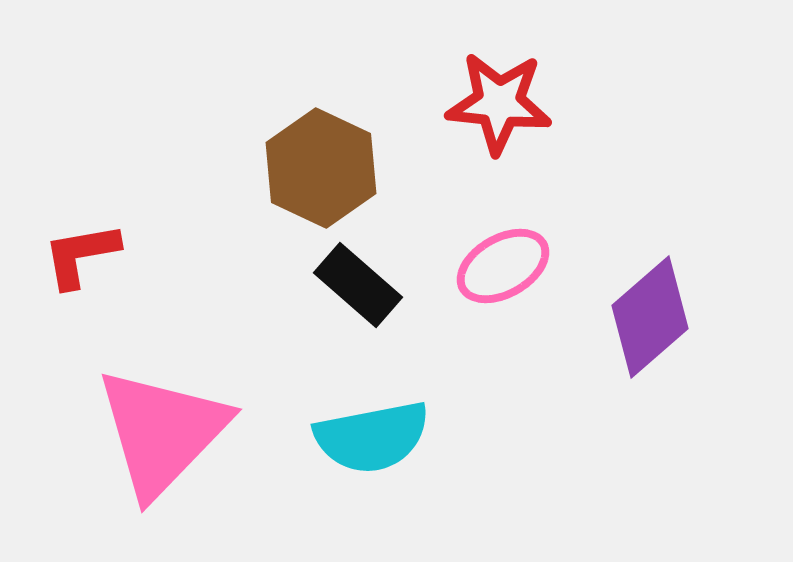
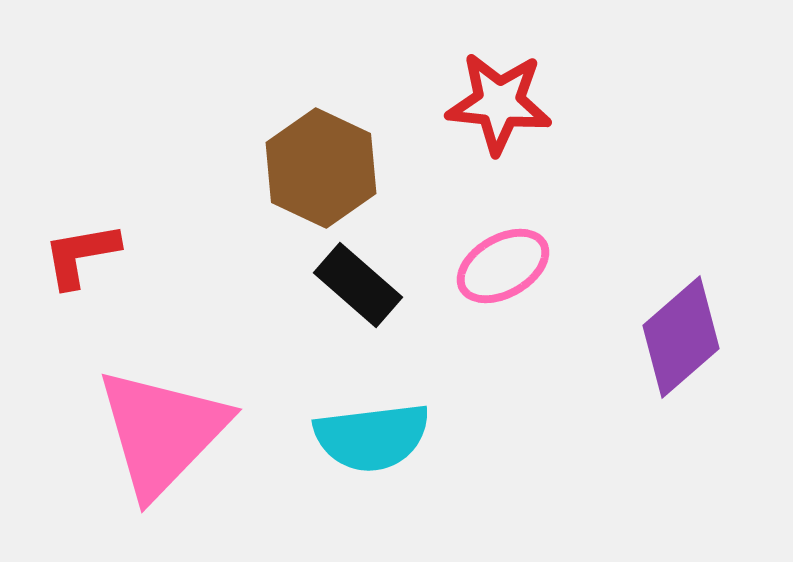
purple diamond: moved 31 px right, 20 px down
cyan semicircle: rotated 4 degrees clockwise
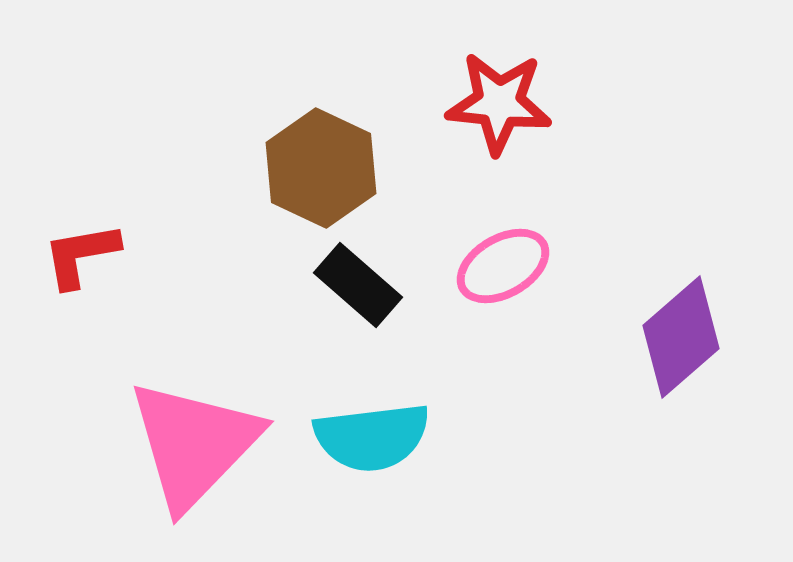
pink triangle: moved 32 px right, 12 px down
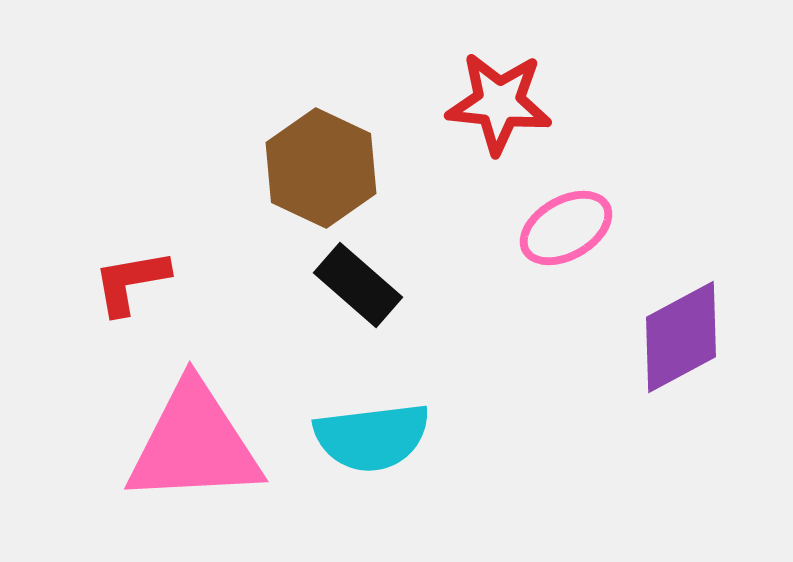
red L-shape: moved 50 px right, 27 px down
pink ellipse: moved 63 px right, 38 px up
purple diamond: rotated 13 degrees clockwise
pink triangle: rotated 43 degrees clockwise
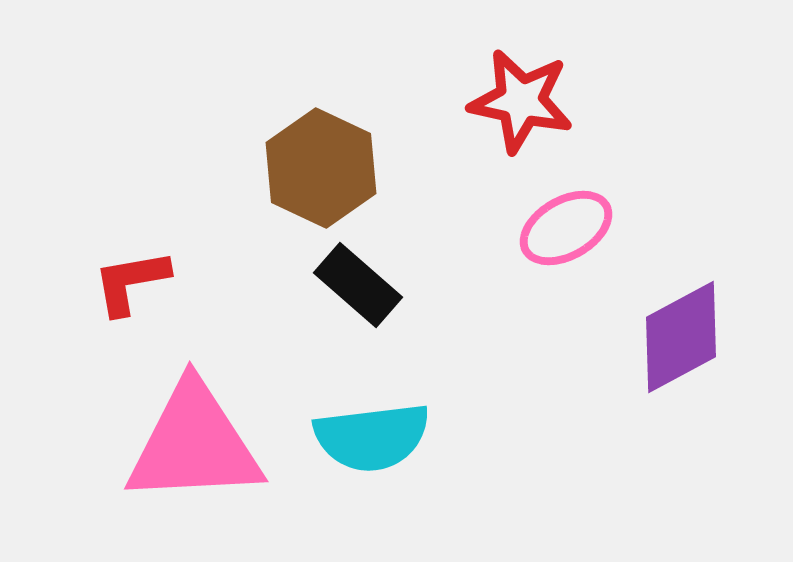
red star: moved 22 px right, 2 px up; rotated 6 degrees clockwise
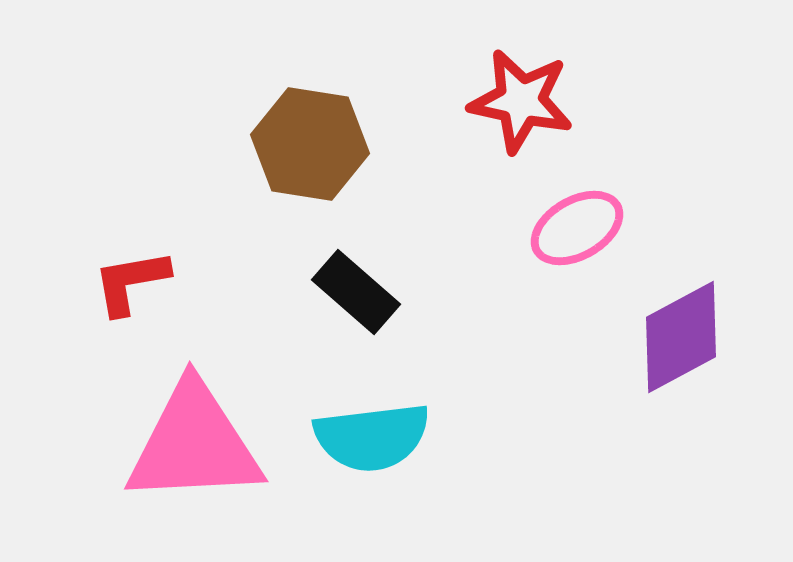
brown hexagon: moved 11 px left, 24 px up; rotated 16 degrees counterclockwise
pink ellipse: moved 11 px right
black rectangle: moved 2 px left, 7 px down
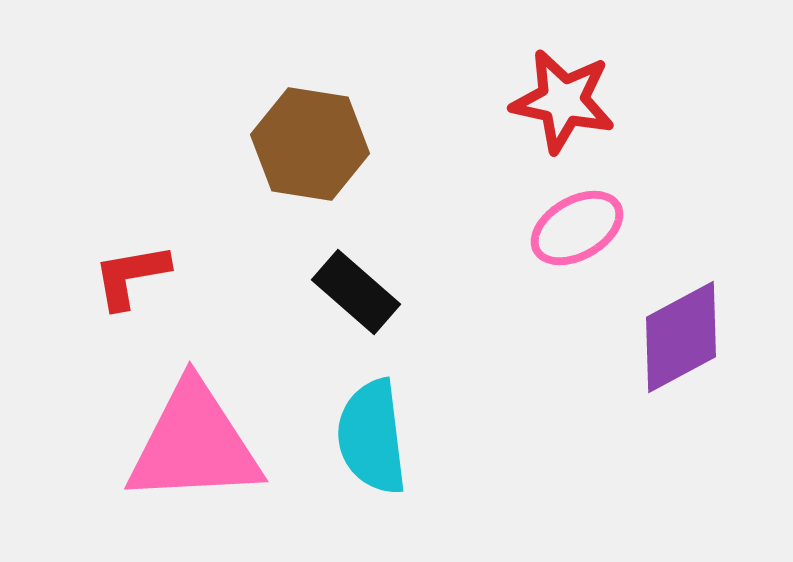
red star: moved 42 px right
red L-shape: moved 6 px up
cyan semicircle: rotated 90 degrees clockwise
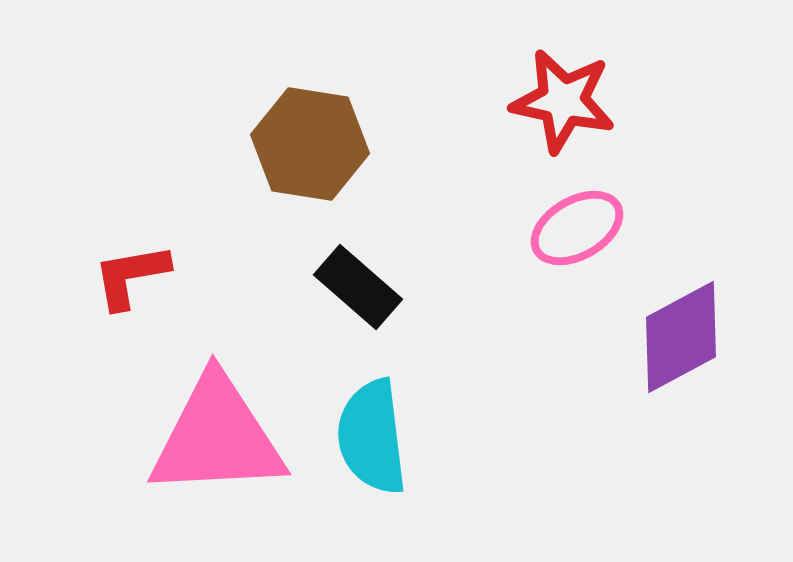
black rectangle: moved 2 px right, 5 px up
pink triangle: moved 23 px right, 7 px up
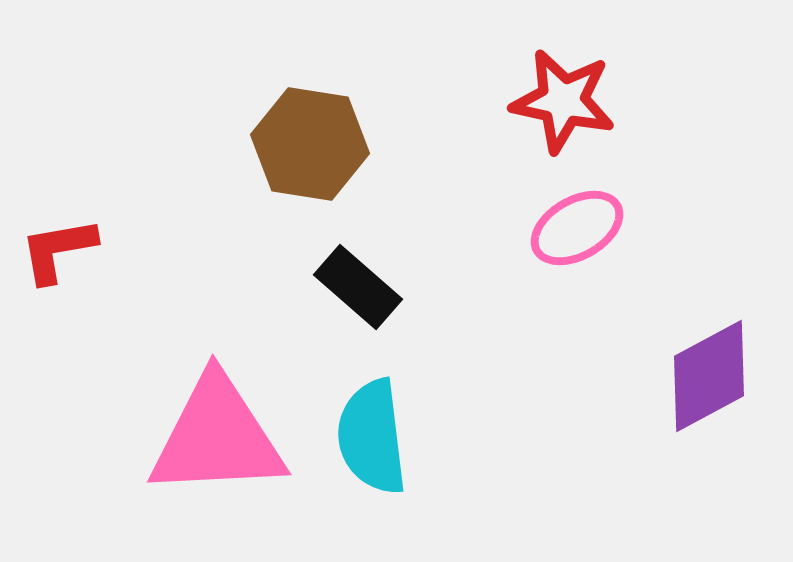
red L-shape: moved 73 px left, 26 px up
purple diamond: moved 28 px right, 39 px down
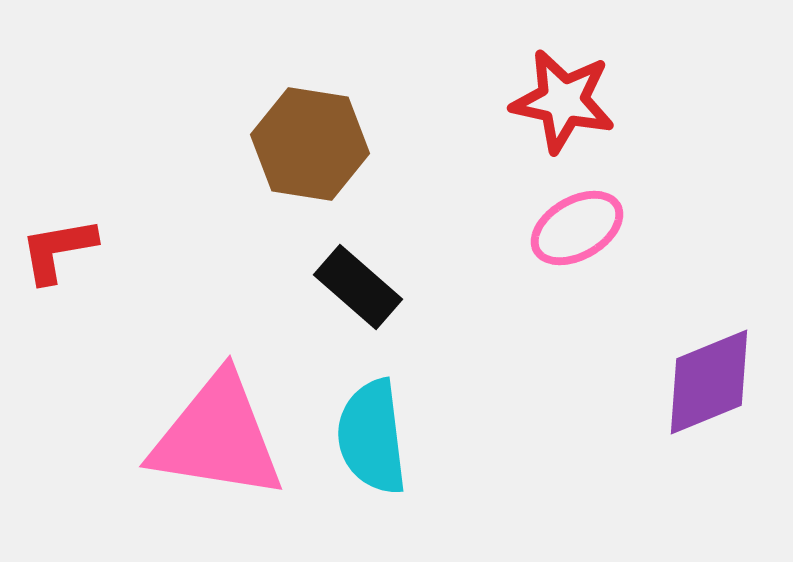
purple diamond: moved 6 px down; rotated 6 degrees clockwise
pink triangle: rotated 12 degrees clockwise
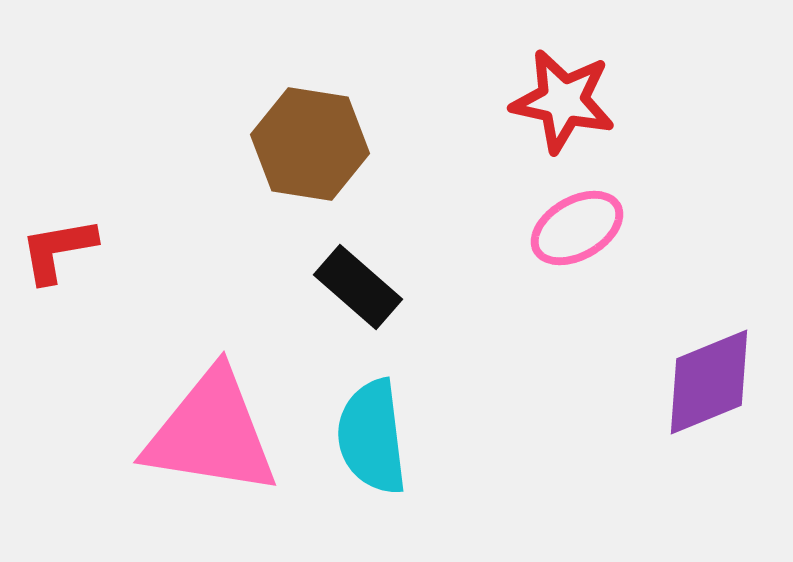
pink triangle: moved 6 px left, 4 px up
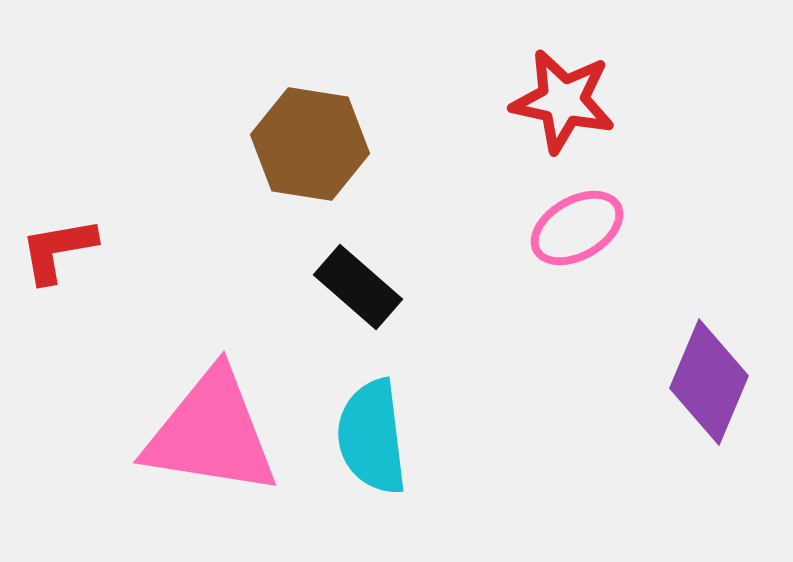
purple diamond: rotated 45 degrees counterclockwise
